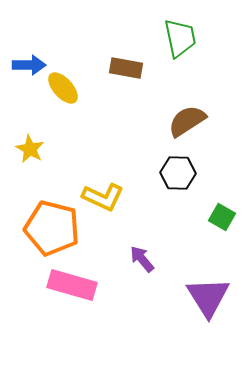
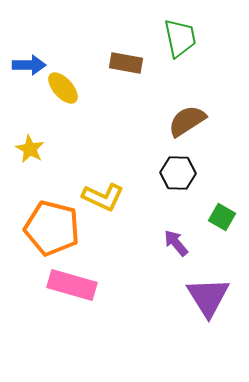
brown rectangle: moved 5 px up
purple arrow: moved 34 px right, 16 px up
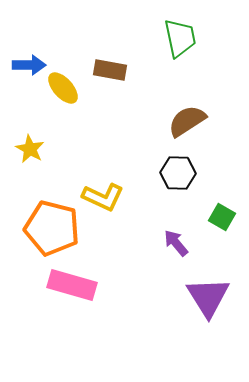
brown rectangle: moved 16 px left, 7 px down
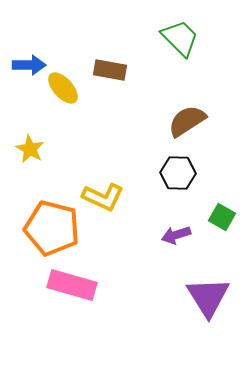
green trapezoid: rotated 33 degrees counterclockwise
purple arrow: moved 8 px up; rotated 68 degrees counterclockwise
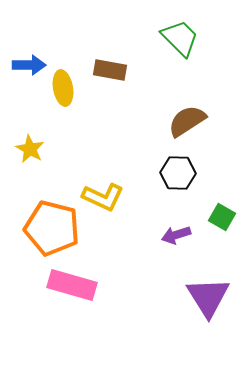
yellow ellipse: rotated 32 degrees clockwise
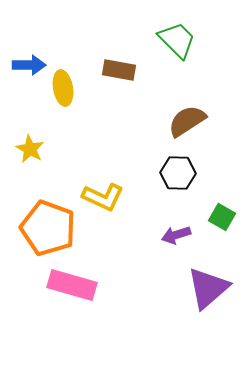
green trapezoid: moved 3 px left, 2 px down
brown rectangle: moved 9 px right
orange pentagon: moved 4 px left; rotated 6 degrees clockwise
purple triangle: moved 9 px up; rotated 21 degrees clockwise
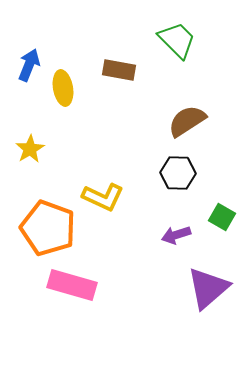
blue arrow: rotated 68 degrees counterclockwise
yellow star: rotated 12 degrees clockwise
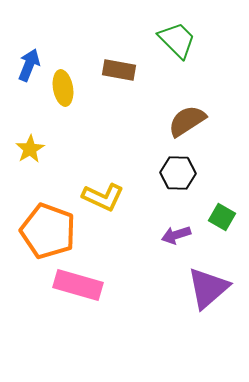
orange pentagon: moved 3 px down
pink rectangle: moved 6 px right
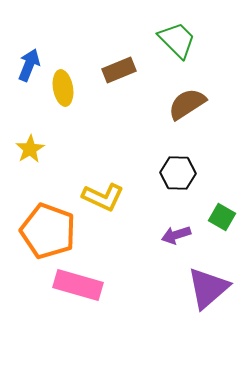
brown rectangle: rotated 32 degrees counterclockwise
brown semicircle: moved 17 px up
